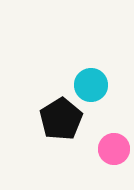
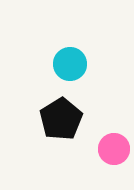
cyan circle: moved 21 px left, 21 px up
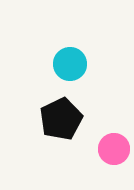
black pentagon: rotated 6 degrees clockwise
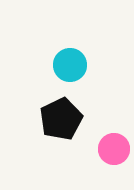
cyan circle: moved 1 px down
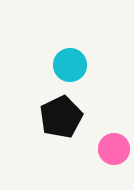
black pentagon: moved 2 px up
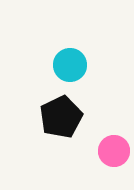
pink circle: moved 2 px down
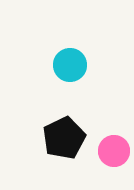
black pentagon: moved 3 px right, 21 px down
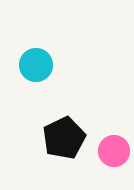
cyan circle: moved 34 px left
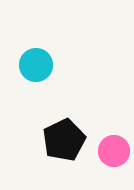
black pentagon: moved 2 px down
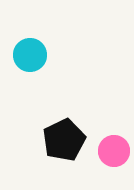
cyan circle: moved 6 px left, 10 px up
